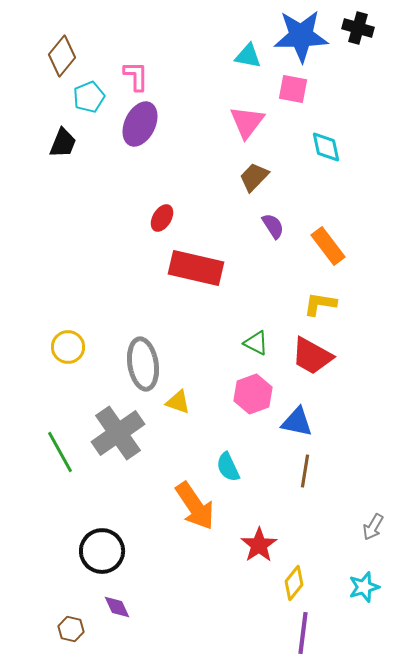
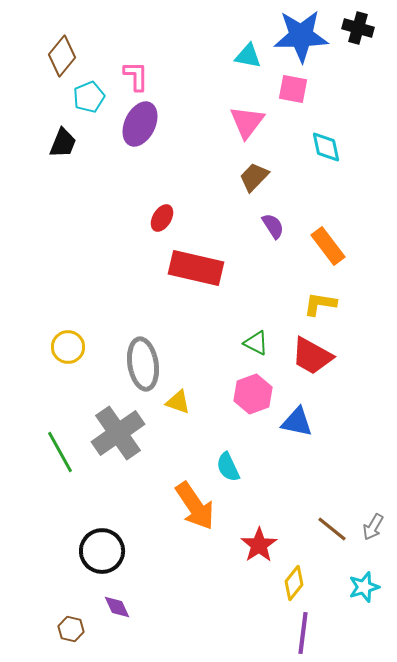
brown line: moved 27 px right, 58 px down; rotated 60 degrees counterclockwise
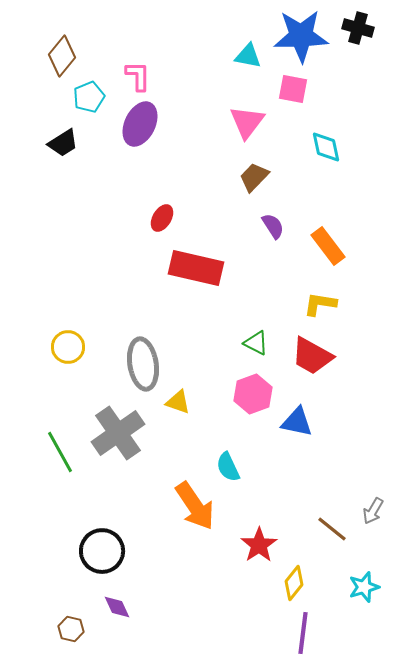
pink L-shape: moved 2 px right
black trapezoid: rotated 36 degrees clockwise
gray arrow: moved 16 px up
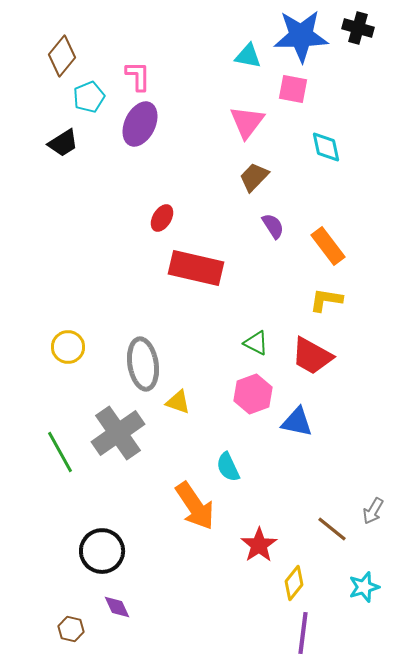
yellow L-shape: moved 6 px right, 4 px up
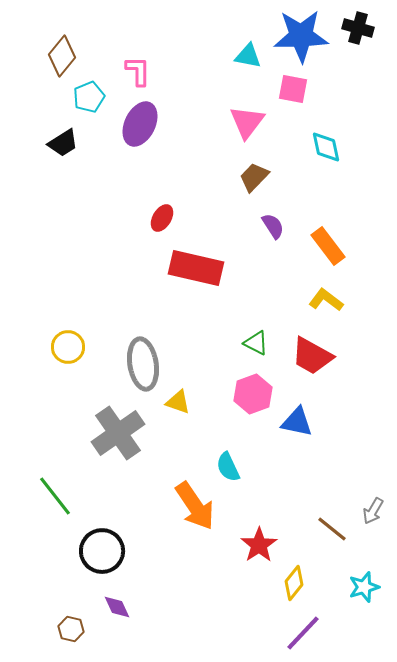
pink L-shape: moved 5 px up
yellow L-shape: rotated 28 degrees clockwise
green line: moved 5 px left, 44 px down; rotated 9 degrees counterclockwise
purple line: rotated 36 degrees clockwise
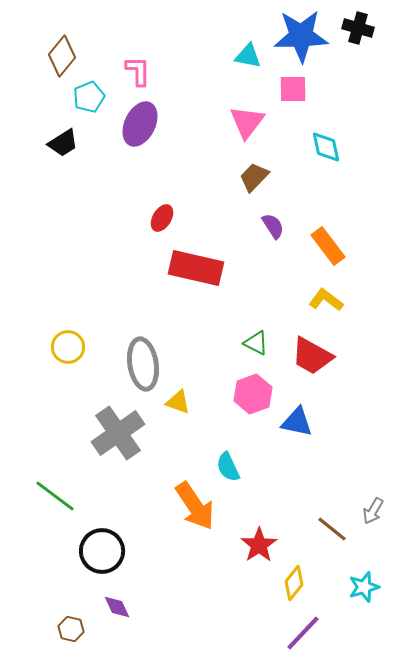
pink square: rotated 12 degrees counterclockwise
green line: rotated 15 degrees counterclockwise
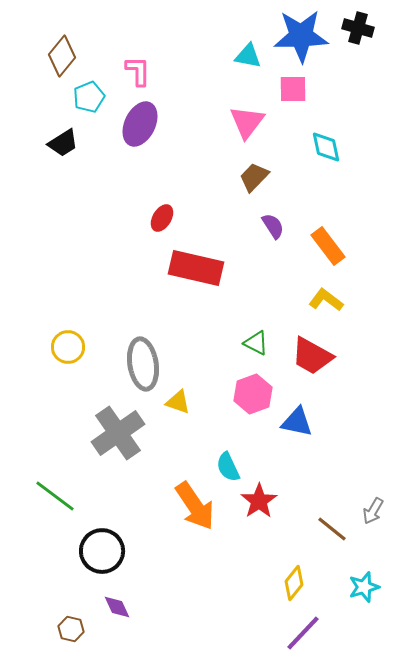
red star: moved 44 px up
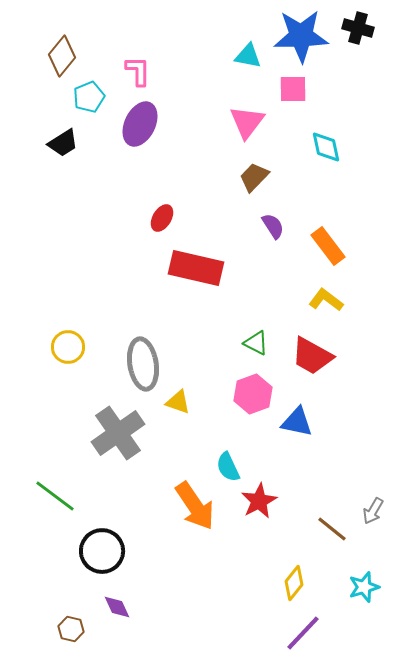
red star: rotated 6 degrees clockwise
